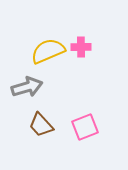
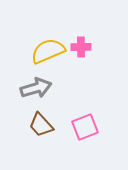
gray arrow: moved 9 px right, 1 px down
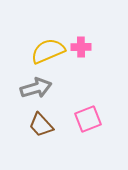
pink square: moved 3 px right, 8 px up
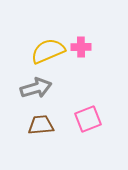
brown trapezoid: rotated 128 degrees clockwise
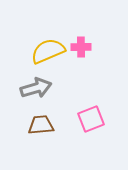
pink square: moved 3 px right
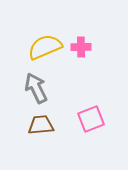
yellow semicircle: moved 3 px left, 4 px up
gray arrow: rotated 100 degrees counterclockwise
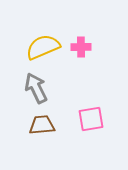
yellow semicircle: moved 2 px left
pink square: rotated 12 degrees clockwise
brown trapezoid: moved 1 px right
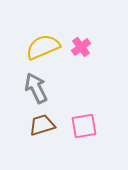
pink cross: rotated 36 degrees counterclockwise
pink square: moved 7 px left, 7 px down
brown trapezoid: rotated 12 degrees counterclockwise
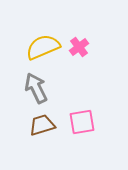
pink cross: moved 2 px left
pink square: moved 2 px left, 4 px up
